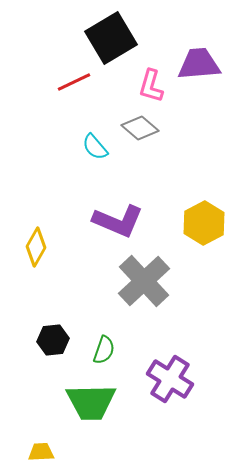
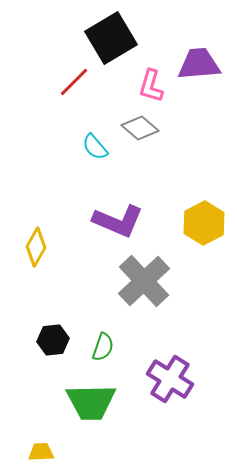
red line: rotated 20 degrees counterclockwise
green semicircle: moved 1 px left, 3 px up
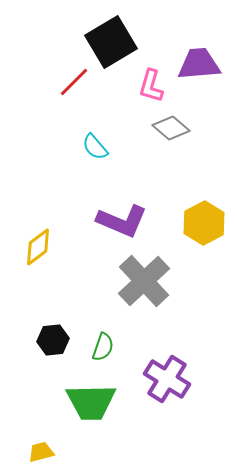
black square: moved 4 px down
gray diamond: moved 31 px right
purple L-shape: moved 4 px right
yellow diamond: moved 2 px right; rotated 24 degrees clockwise
purple cross: moved 3 px left
yellow trapezoid: rotated 12 degrees counterclockwise
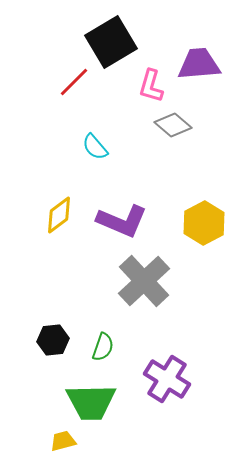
gray diamond: moved 2 px right, 3 px up
yellow diamond: moved 21 px right, 32 px up
yellow trapezoid: moved 22 px right, 11 px up
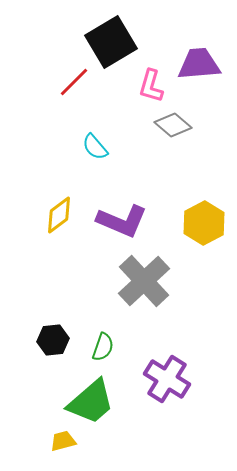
green trapezoid: rotated 40 degrees counterclockwise
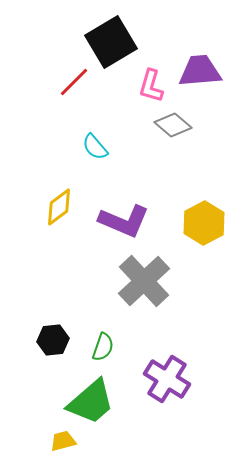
purple trapezoid: moved 1 px right, 7 px down
yellow diamond: moved 8 px up
purple L-shape: moved 2 px right
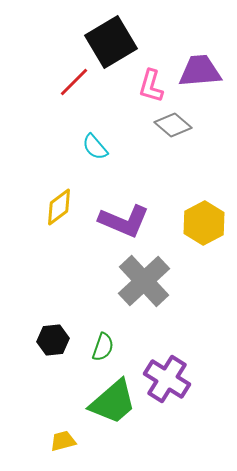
green trapezoid: moved 22 px right
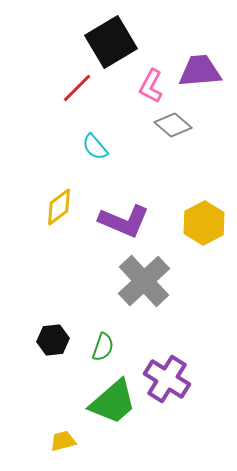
red line: moved 3 px right, 6 px down
pink L-shape: rotated 12 degrees clockwise
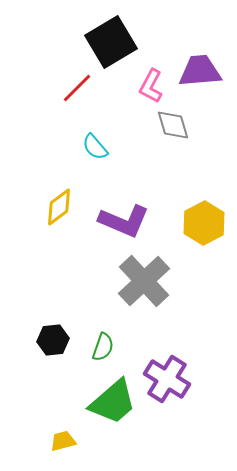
gray diamond: rotated 33 degrees clockwise
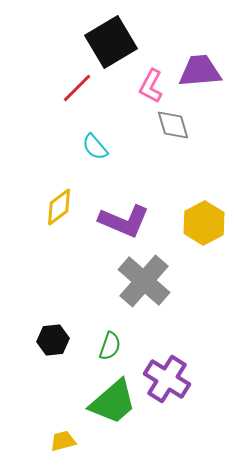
gray cross: rotated 6 degrees counterclockwise
green semicircle: moved 7 px right, 1 px up
